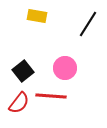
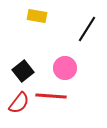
black line: moved 1 px left, 5 px down
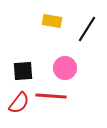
yellow rectangle: moved 15 px right, 5 px down
black square: rotated 35 degrees clockwise
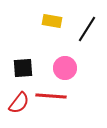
black square: moved 3 px up
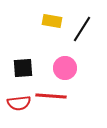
black line: moved 5 px left
red semicircle: rotated 45 degrees clockwise
